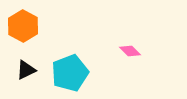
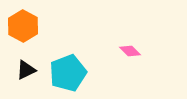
cyan pentagon: moved 2 px left
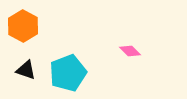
black triangle: rotated 45 degrees clockwise
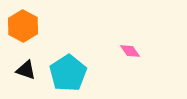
pink diamond: rotated 10 degrees clockwise
cyan pentagon: rotated 12 degrees counterclockwise
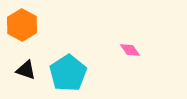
orange hexagon: moved 1 px left, 1 px up
pink diamond: moved 1 px up
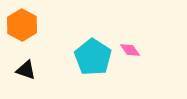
cyan pentagon: moved 25 px right, 16 px up; rotated 6 degrees counterclockwise
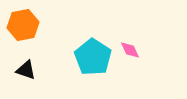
orange hexagon: moved 1 px right; rotated 20 degrees clockwise
pink diamond: rotated 10 degrees clockwise
